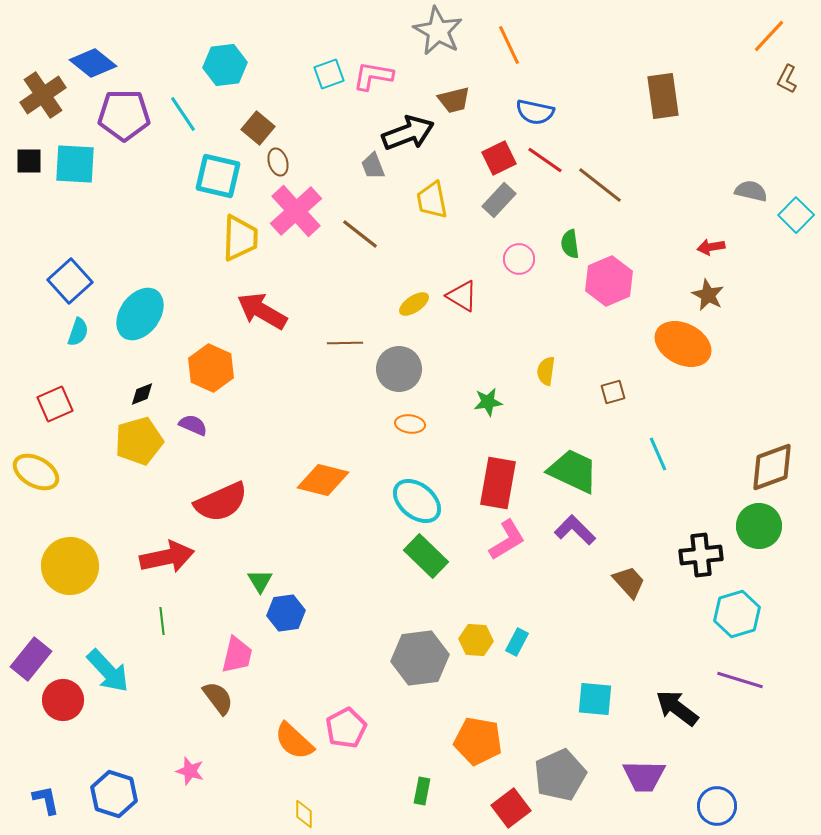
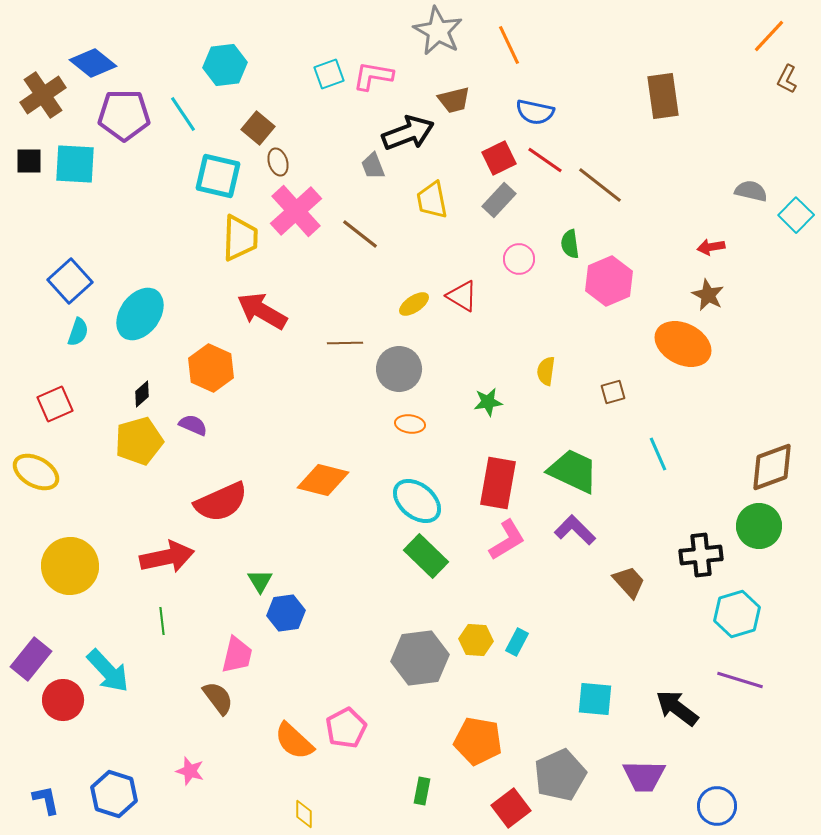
black diamond at (142, 394): rotated 20 degrees counterclockwise
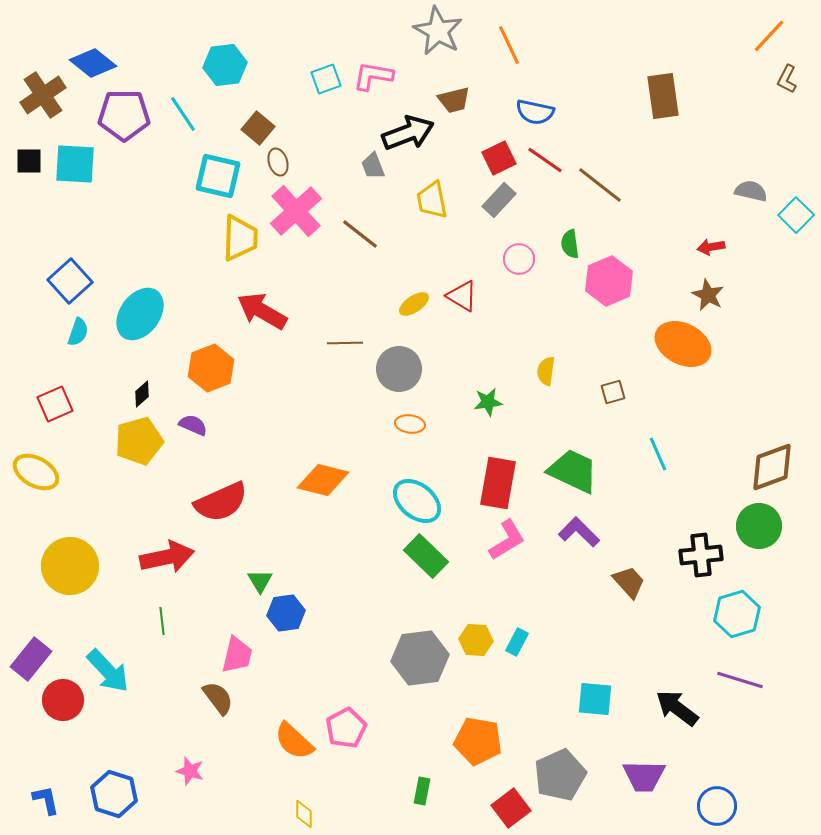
cyan square at (329, 74): moved 3 px left, 5 px down
orange hexagon at (211, 368): rotated 15 degrees clockwise
purple L-shape at (575, 530): moved 4 px right, 2 px down
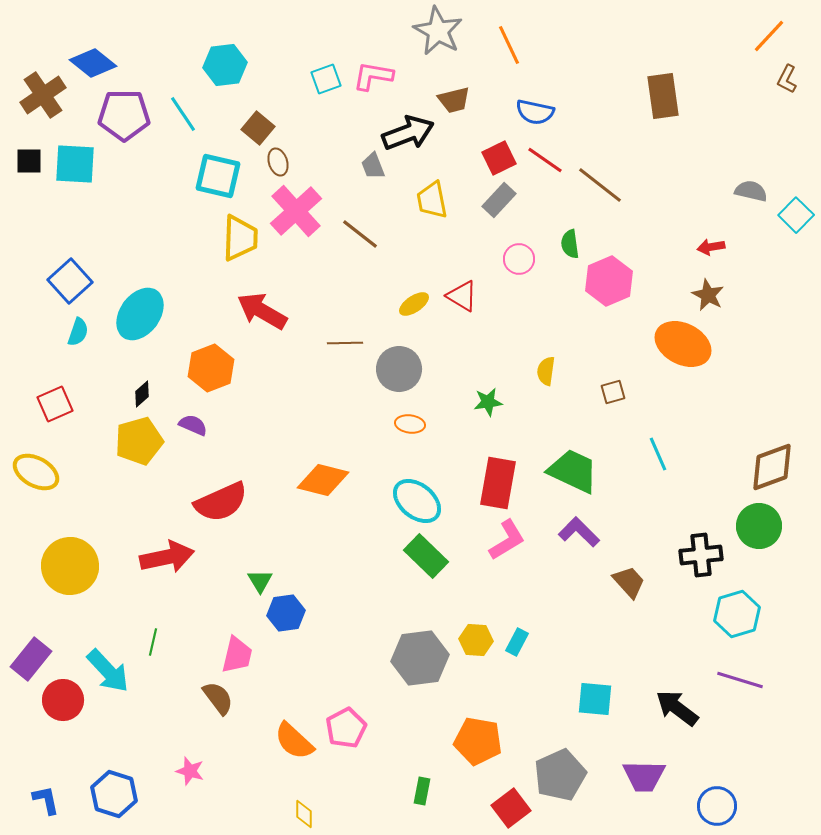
green line at (162, 621): moved 9 px left, 21 px down; rotated 20 degrees clockwise
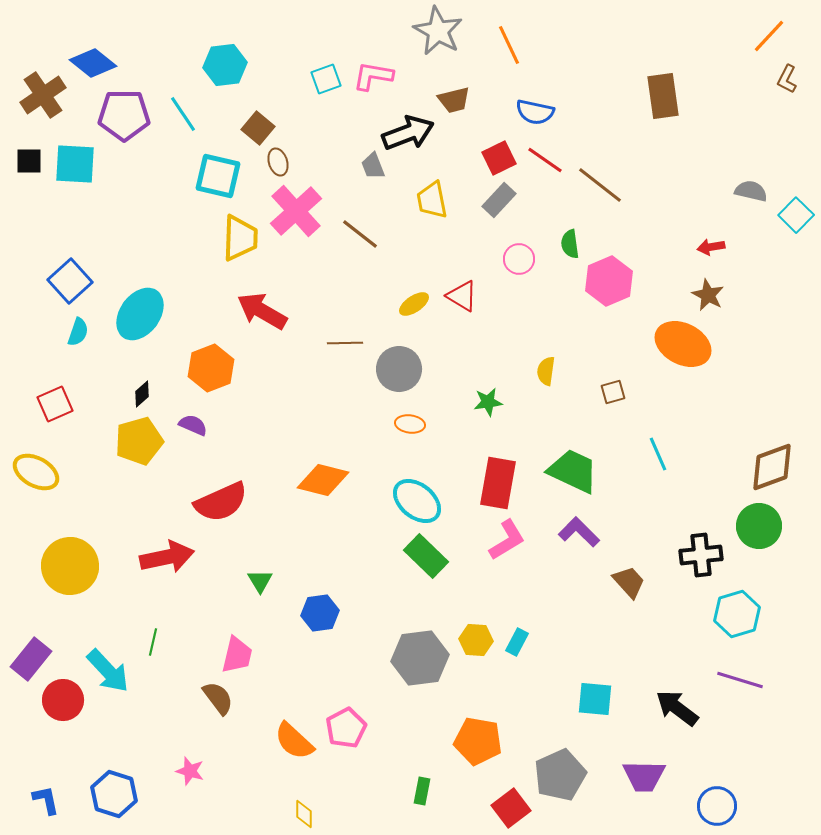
blue hexagon at (286, 613): moved 34 px right
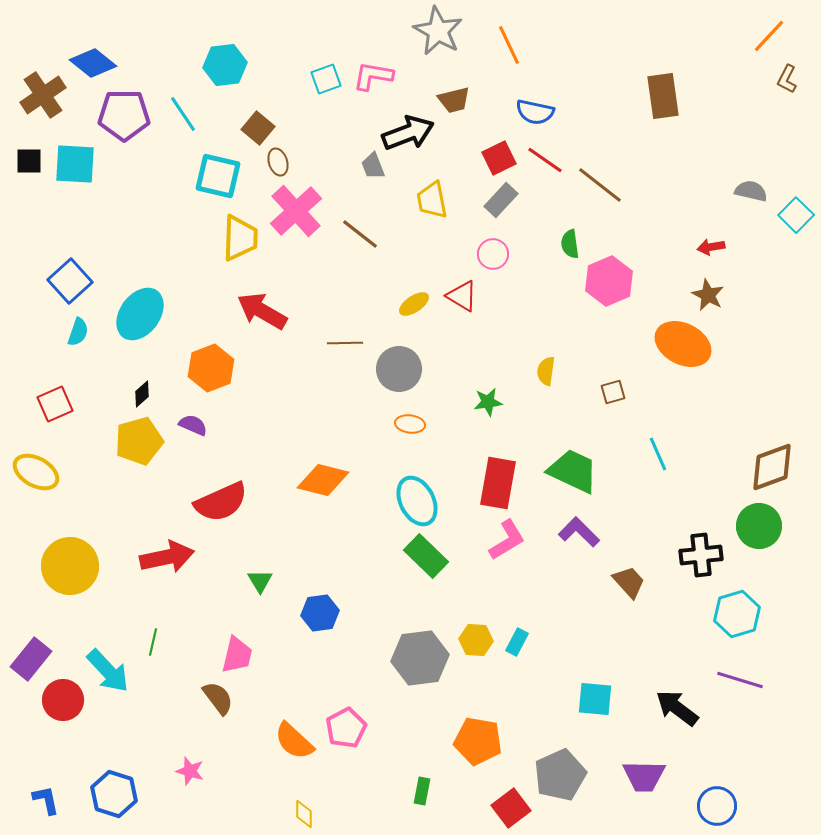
gray rectangle at (499, 200): moved 2 px right
pink circle at (519, 259): moved 26 px left, 5 px up
cyan ellipse at (417, 501): rotated 24 degrees clockwise
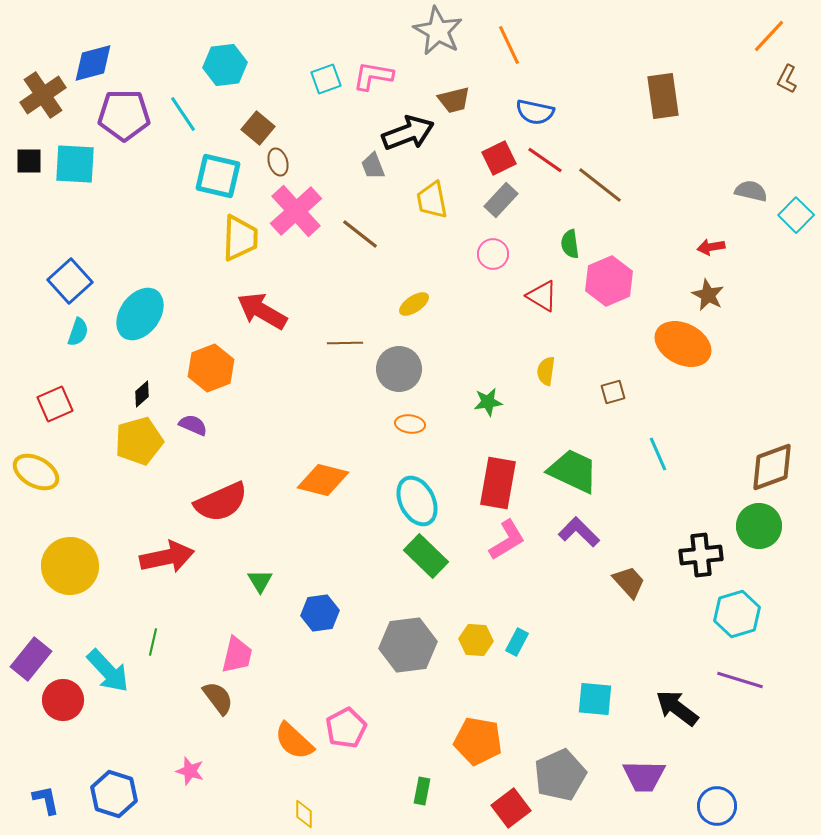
blue diamond at (93, 63): rotated 54 degrees counterclockwise
red triangle at (462, 296): moved 80 px right
gray hexagon at (420, 658): moved 12 px left, 13 px up
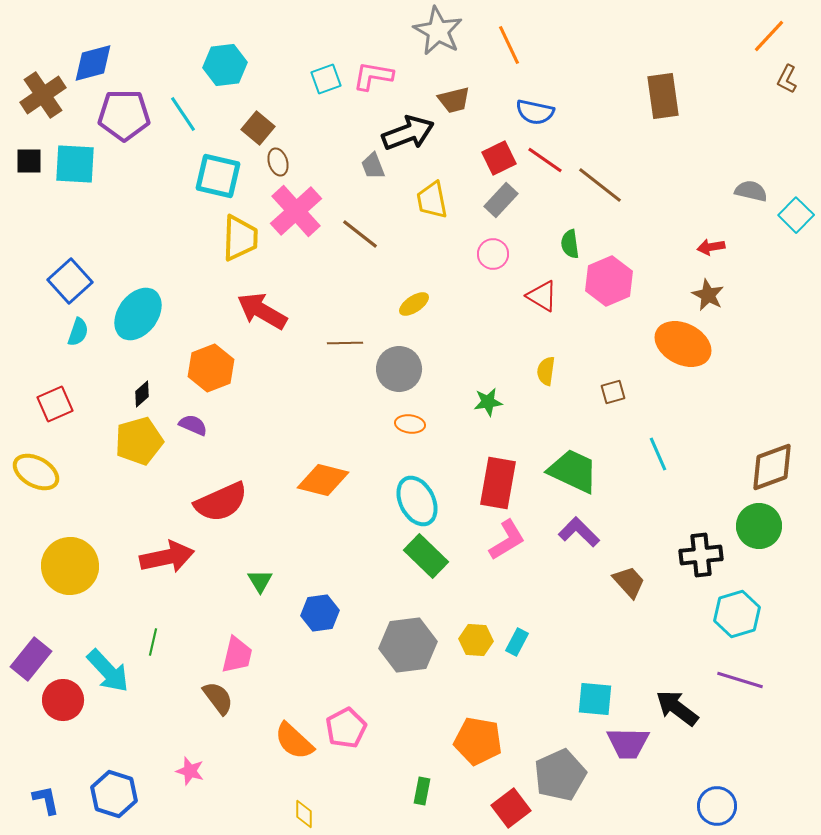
cyan ellipse at (140, 314): moved 2 px left
purple trapezoid at (644, 776): moved 16 px left, 33 px up
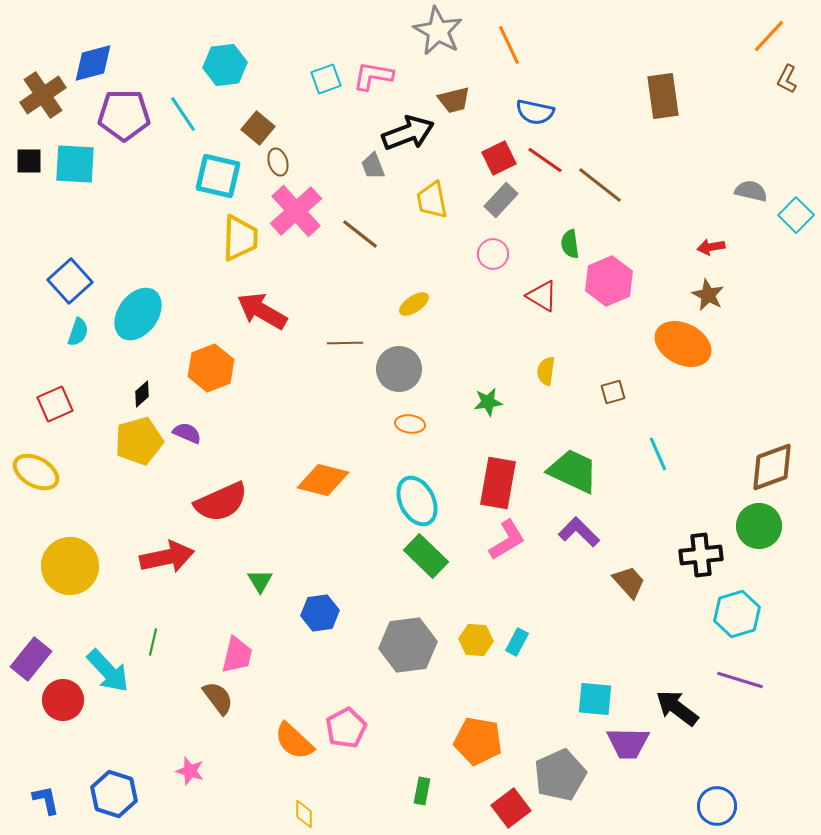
purple semicircle at (193, 425): moved 6 px left, 8 px down
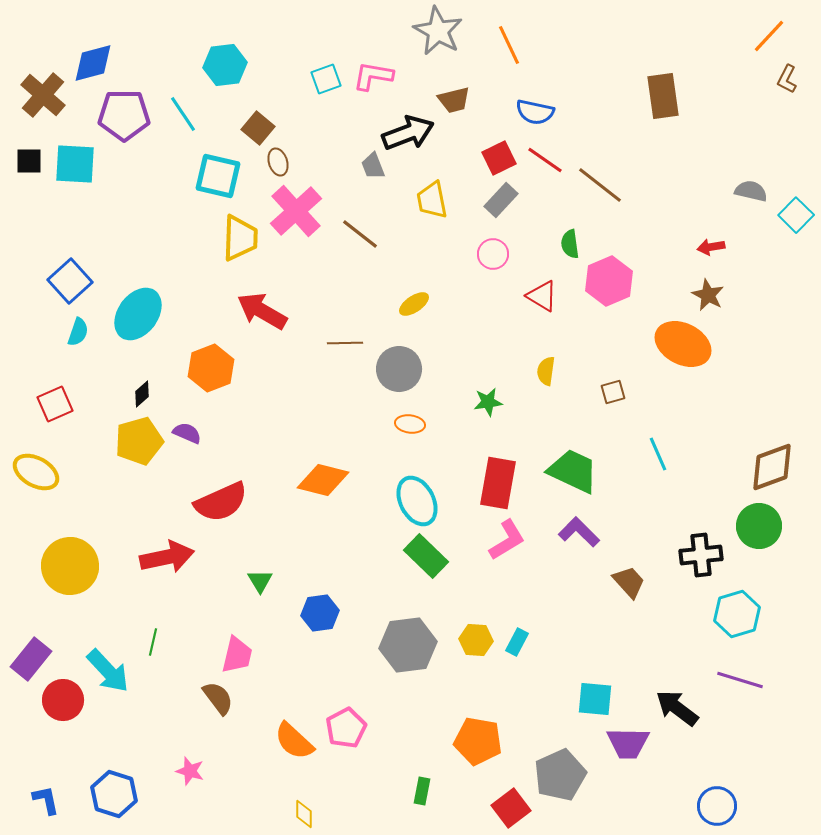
brown cross at (43, 95): rotated 15 degrees counterclockwise
